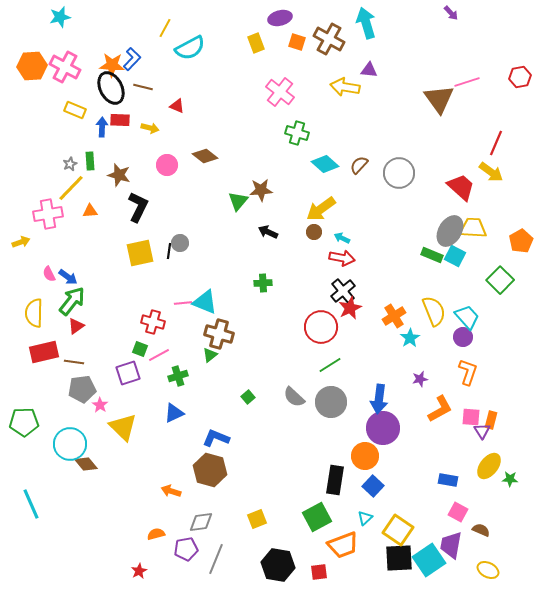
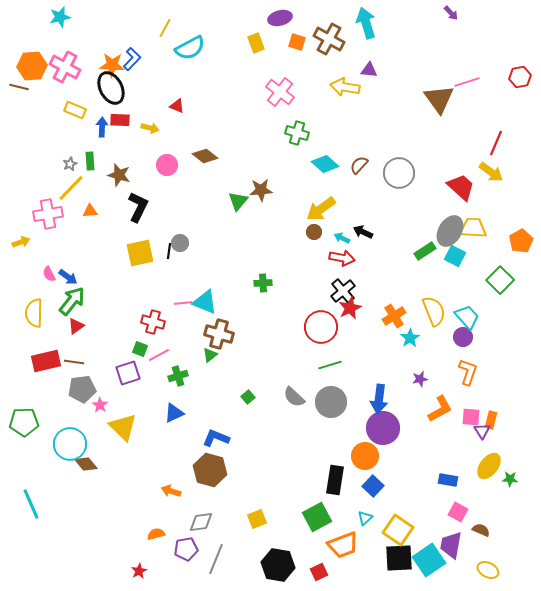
brown line at (143, 87): moved 124 px left
black arrow at (268, 232): moved 95 px right
green rectangle at (432, 255): moved 7 px left, 4 px up; rotated 55 degrees counterclockwise
red rectangle at (44, 352): moved 2 px right, 9 px down
green line at (330, 365): rotated 15 degrees clockwise
red square at (319, 572): rotated 18 degrees counterclockwise
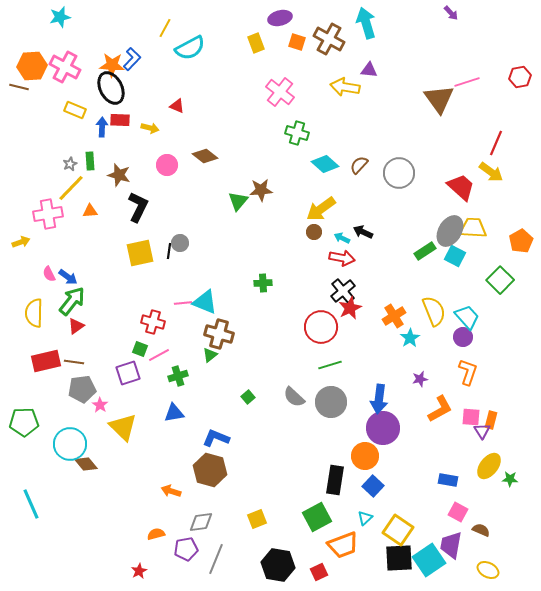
blue triangle at (174, 413): rotated 15 degrees clockwise
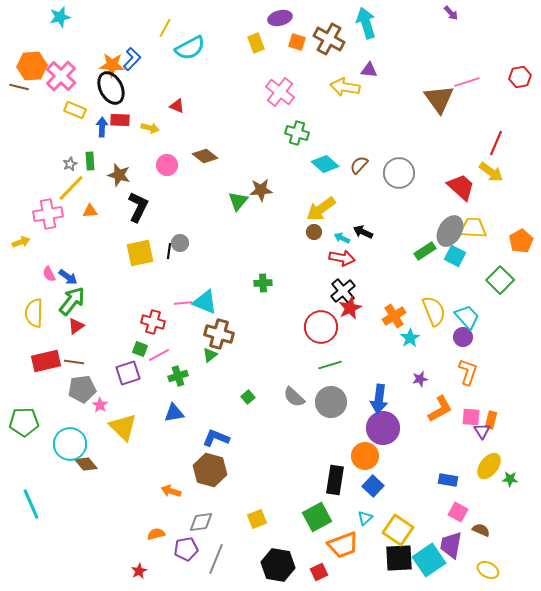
pink cross at (65, 67): moved 4 px left, 9 px down; rotated 16 degrees clockwise
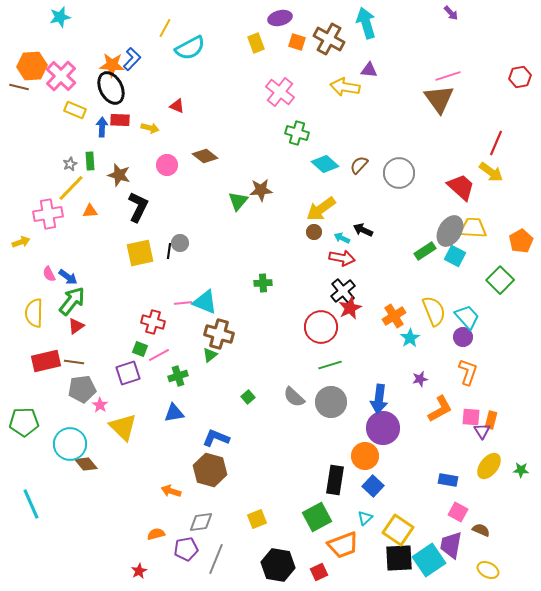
pink line at (467, 82): moved 19 px left, 6 px up
black arrow at (363, 232): moved 2 px up
green star at (510, 479): moved 11 px right, 9 px up
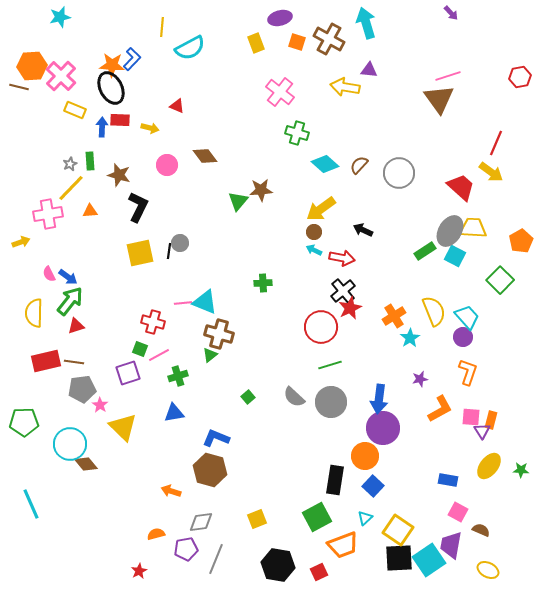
yellow line at (165, 28): moved 3 px left, 1 px up; rotated 24 degrees counterclockwise
brown diamond at (205, 156): rotated 15 degrees clockwise
cyan arrow at (342, 238): moved 28 px left, 12 px down
green arrow at (72, 301): moved 2 px left
red triangle at (76, 326): rotated 18 degrees clockwise
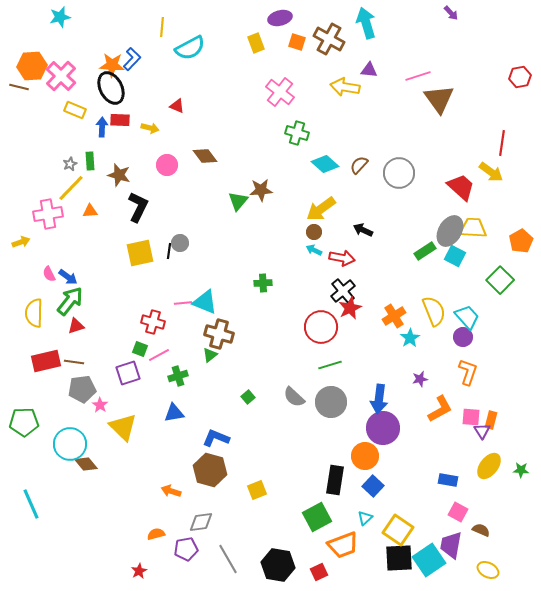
pink line at (448, 76): moved 30 px left
red line at (496, 143): moved 6 px right; rotated 15 degrees counterclockwise
yellow square at (257, 519): moved 29 px up
gray line at (216, 559): moved 12 px right; rotated 52 degrees counterclockwise
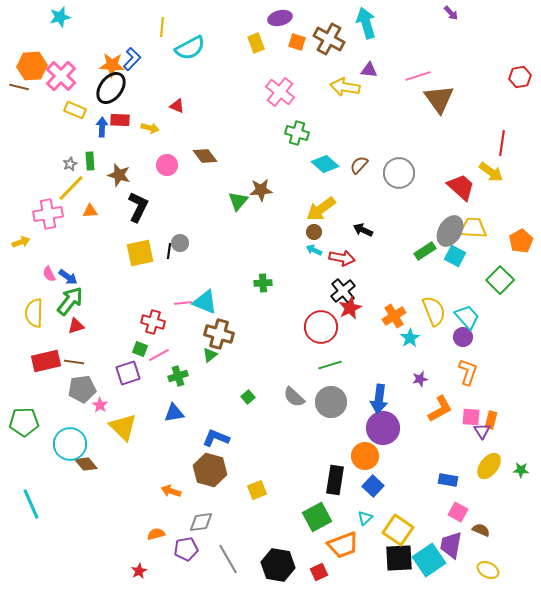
black ellipse at (111, 88): rotated 64 degrees clockwise
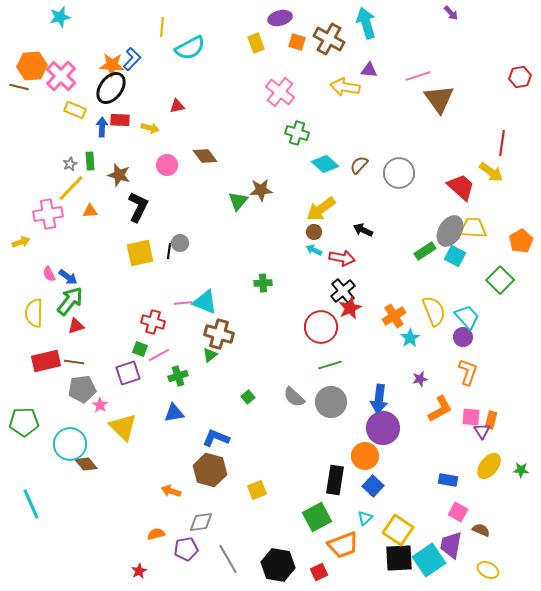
red triangle at (177, 106): rotated 35 degrees counterclockwise
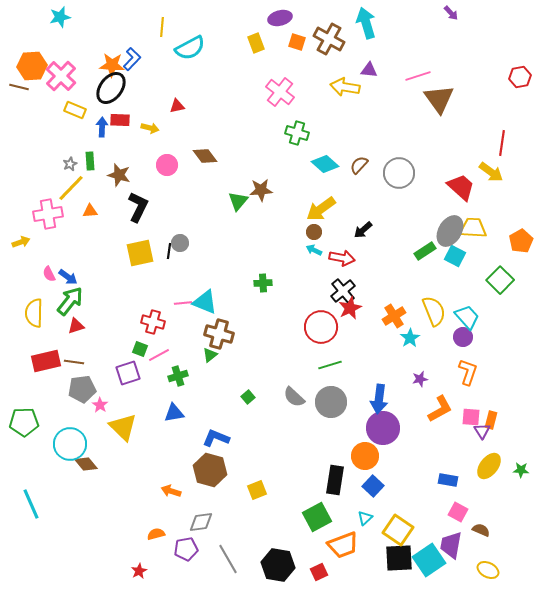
black arrow at (363, 230): rotated 66 degrees counterclockwise
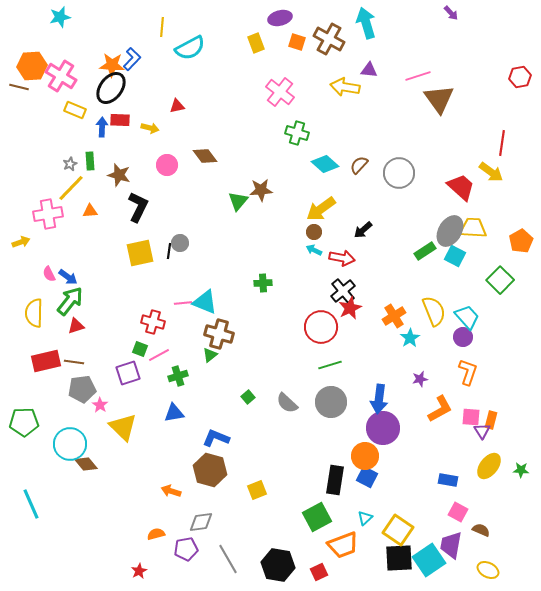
pink cross at (61, 76): rotated 12 degrees counterclockwise
gray semicircle at (294, 397): moved 7 px left, 6 px down
blue square at (373, 486): moved 6 px left, 9 px up; rotated 15 degrees counterclockwise
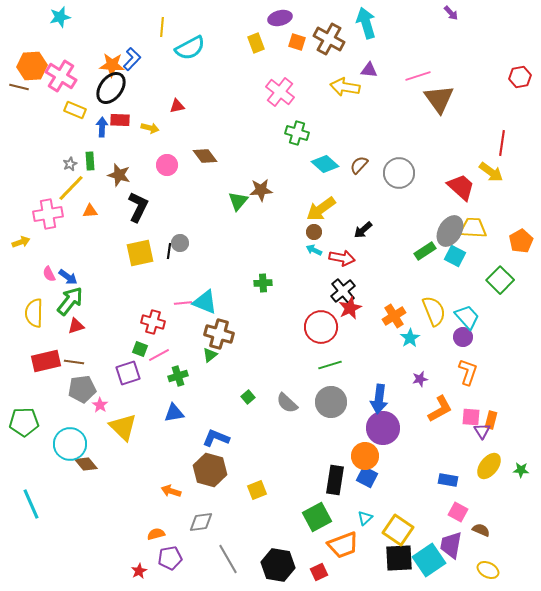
purple pentagon at (186, 549): moved 16 px left, 9 px down
